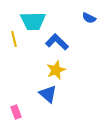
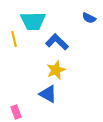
blue triangle: rotated 12 degrees counterclockwise
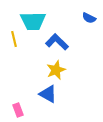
pink rectangle: moved 2 px right, 2 px up
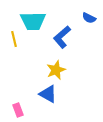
blue L-shape: moved 5 px right, 5 px up; rotated 85 degrees counterclockwise
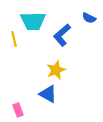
blue L-shape: moved 2 px up
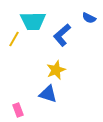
yellow line: rotated 42 degrees clockwise
blue triangle: rotated 12 degrees counterclockwise
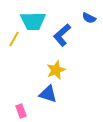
pink rectangle: moved 3 px right, 1 px down
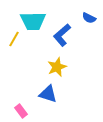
yellow star: moved 1 px right, 3 px up
pink rectangle: rotated 16 degrees counterclockwise
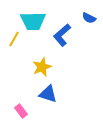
yellow star: moved 15 px left
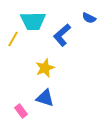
yellow line: moved 1 px left
yellow star: moved 3 px right, 1 px down
blue triangle: moved 3 px left, 4 px down
